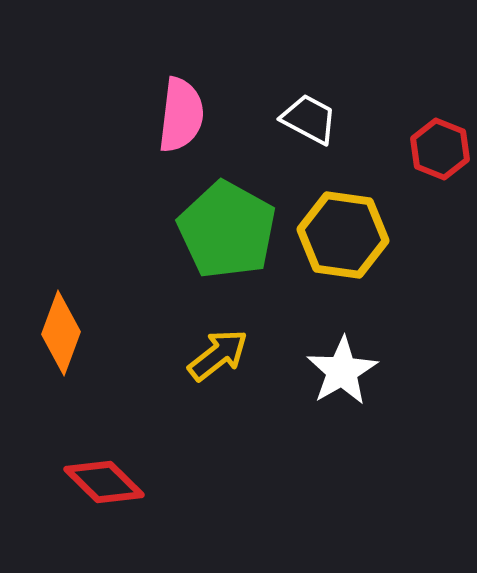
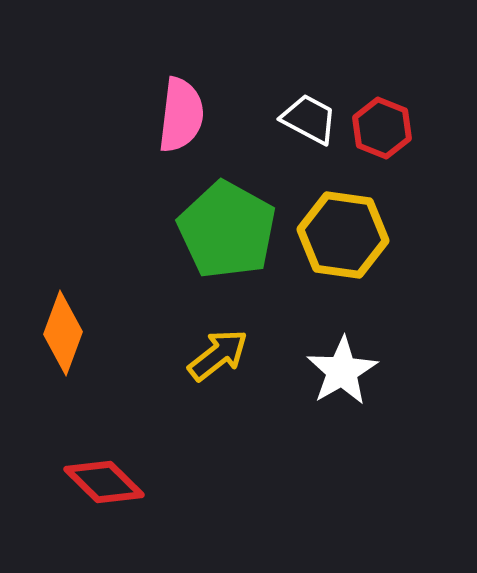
red hexagon: moved 58 px left, 21 px up
orange diamond: moved 2 px right
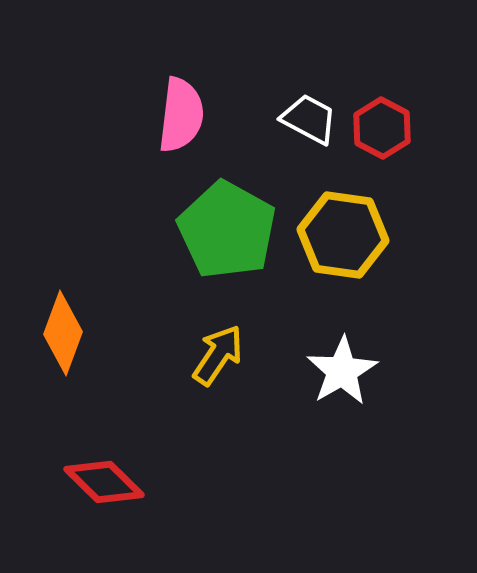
red hexagon: rotated 6 degrees clockwise
yellow arrow: rotated 18 degrees counterclockwise
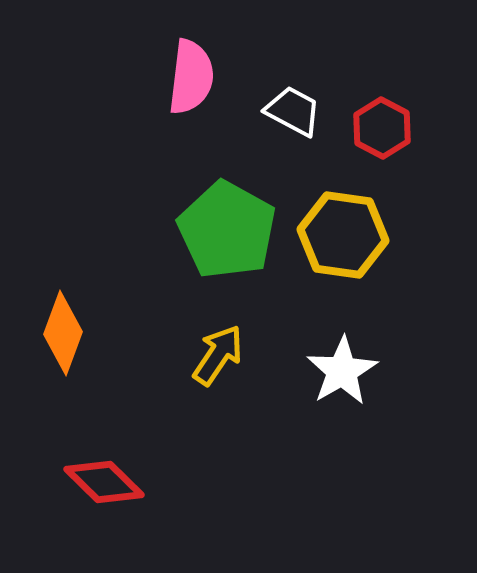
pink semicircle: moved 10 px right, 38 px up
white trapezoid: moved 16 px left, 8 px up
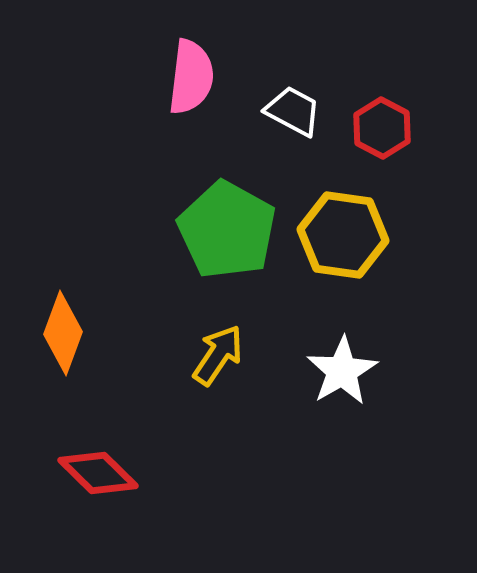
red diamond: moved 6 px left, 9 px up
